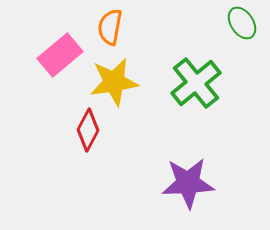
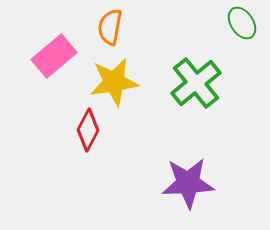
pink rectangle: moved 6 px left, 1 px down
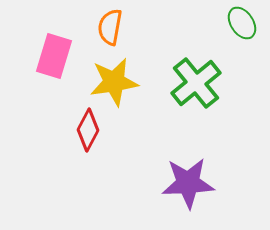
pink rectangle: rotated 33 degrees counterclockwise
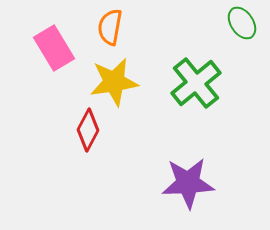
pink rectangle: moved 8 px up; rotated 48 degrees counterclockwise
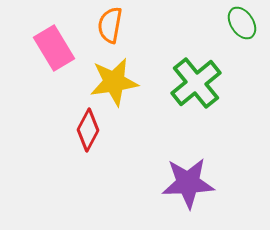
orange semicircle: moved 2 px up
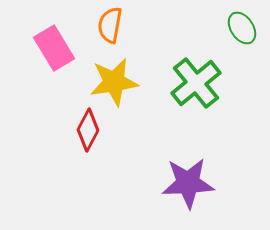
green ellipse: moved 5 px down
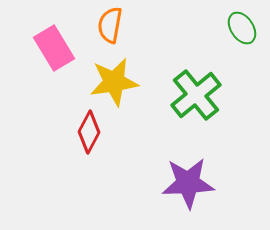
green cross: moved 12 px down
red diamond: moved 1 px right, 2 px down
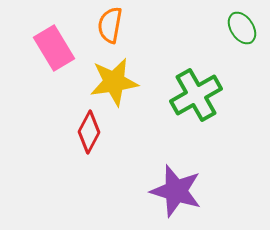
green cross: rotated 9 degrees clockwise
purple star: moved 12 px left, 8 px down; rotated 20 degrees clockwise
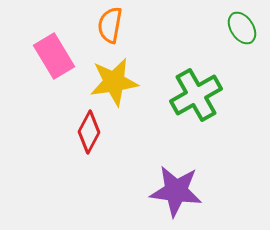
pink rectangle: moved 8 px down
purple star: rotated 10 degrees counterclockwise
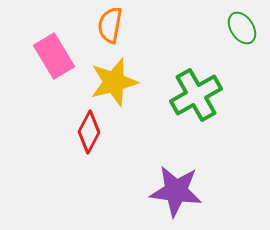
yellow star: rotated 6 degrees counterclockwise
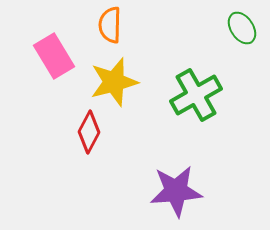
orange semicircle: rotated 9 degrees counterclockwise
purple star: rotated 12 degrees counterclockwise
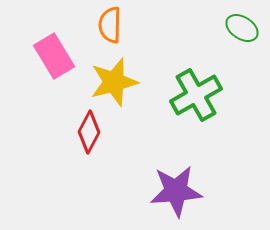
green ellipse: rotated 24 degrees counterclockwise
